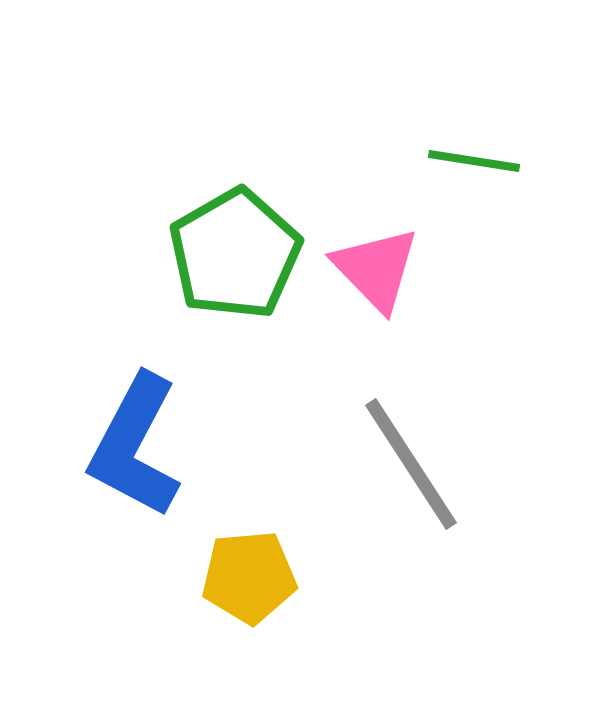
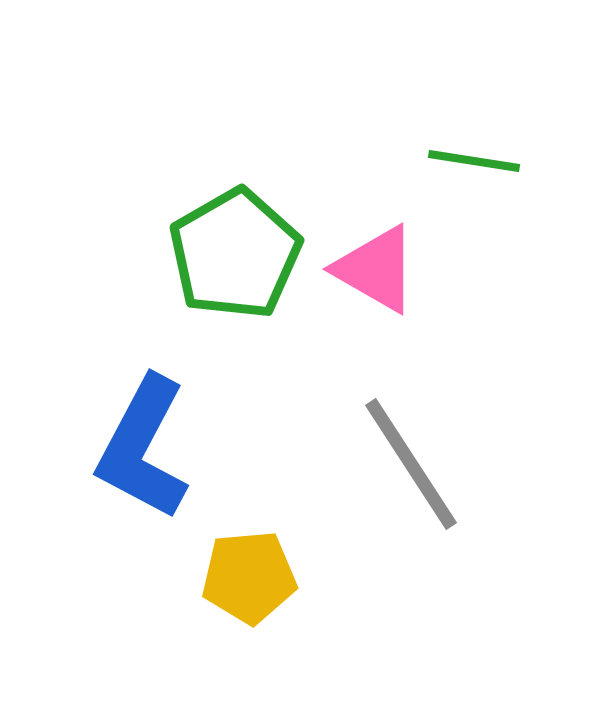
pink triangle: rotated 16 degrees counterclockwise
blue L-shape: moved 8 px right, 2 px down
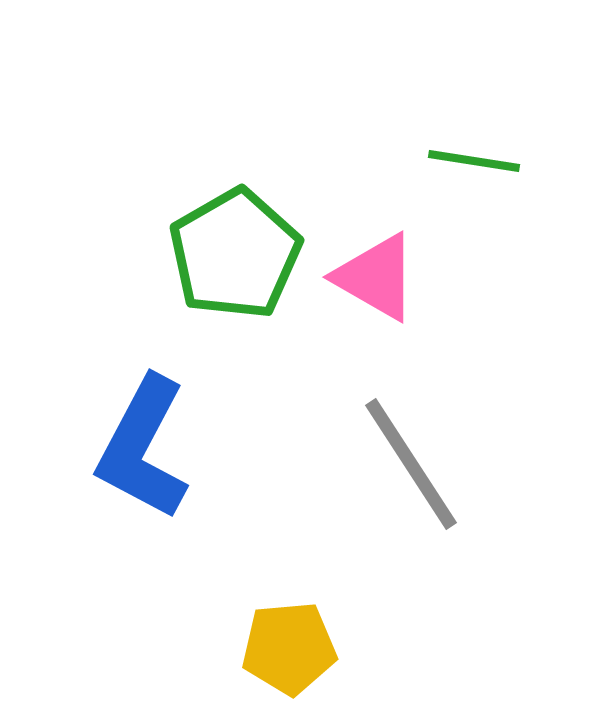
pink triangle: moved 8 px down
yellow pentagon: moved 40 px right, 71 px down
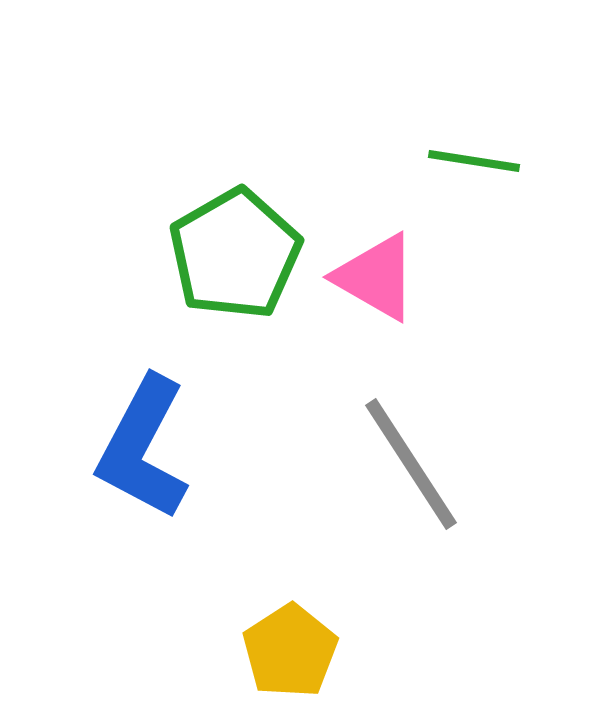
yellow pentagon: moved 1 px right, 3 px down; rotated 28 degrees counterclockwise
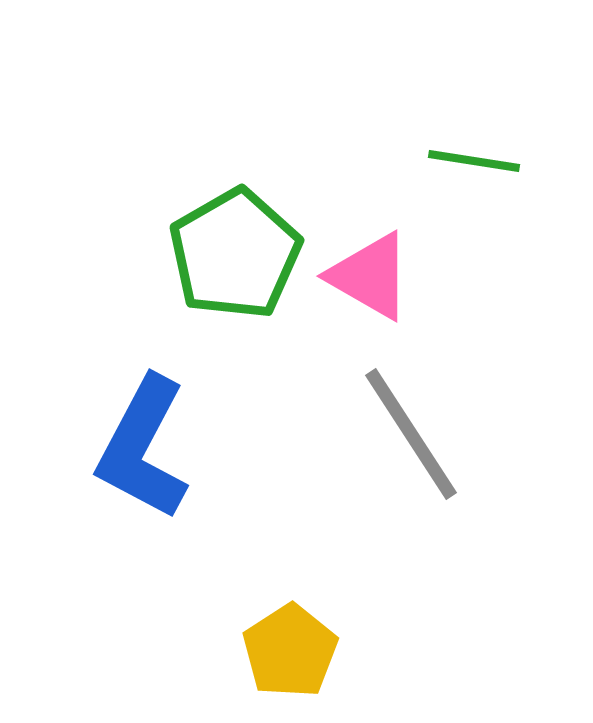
pink triangle: moved 6 px left, 1 px up
gray line: moved 30 px up
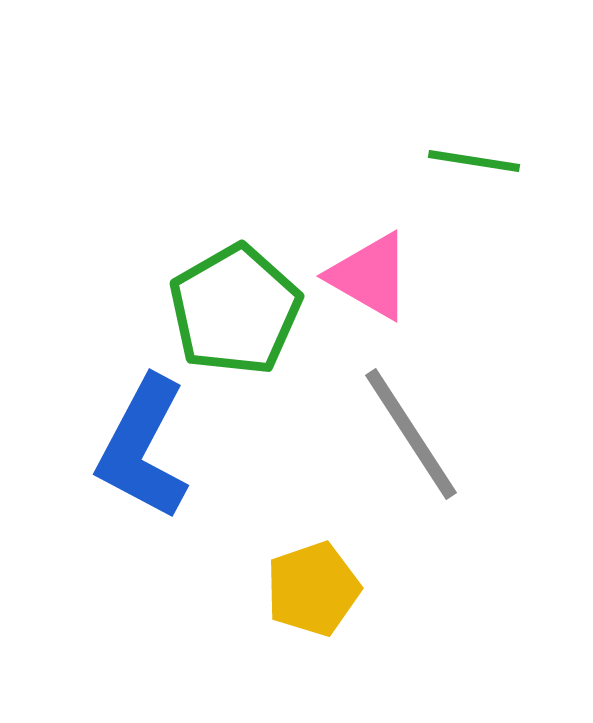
green pentagon: moved 56 px down
yellow pentagon: moved 23 px right, 62 px up; rotated 14 degrees clockwise
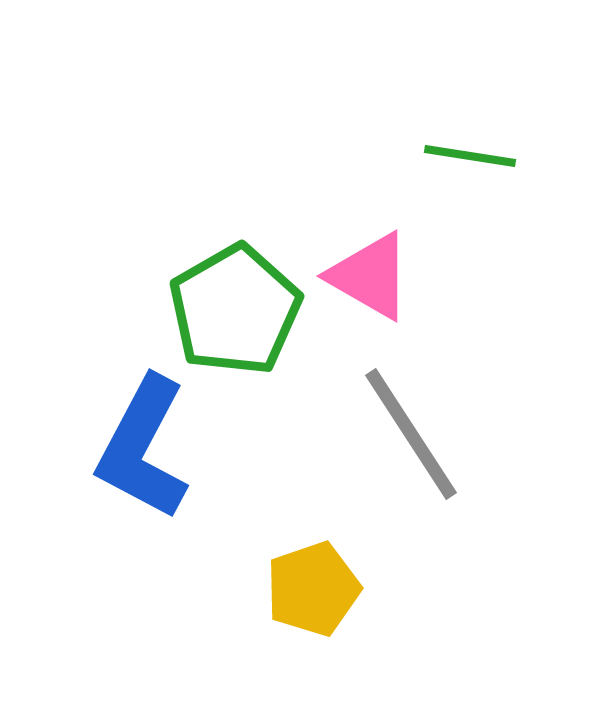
green line: moved 4 px left, 5 px up
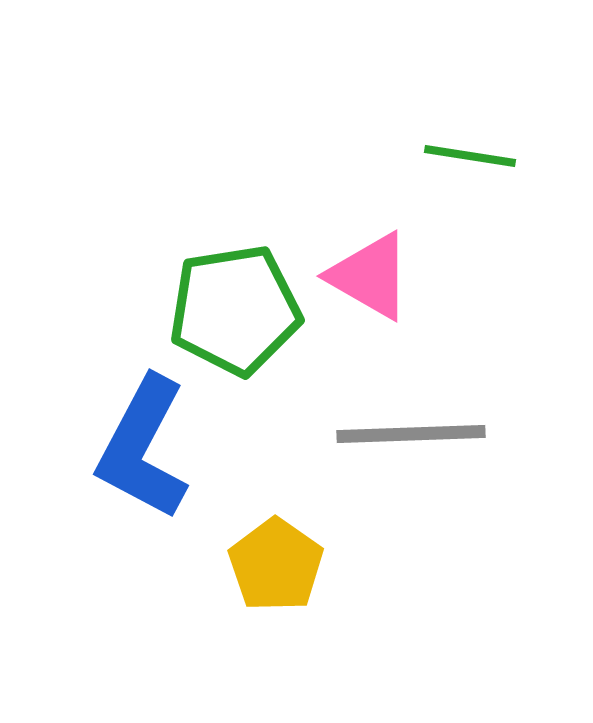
green pentagon: rotated 21 degrees clockwise
gray line: rotated 59 degrees counterclockwise
yellow pentagon: moved 37 px left, 24 px up; rotated 18 degrees counterclockwise
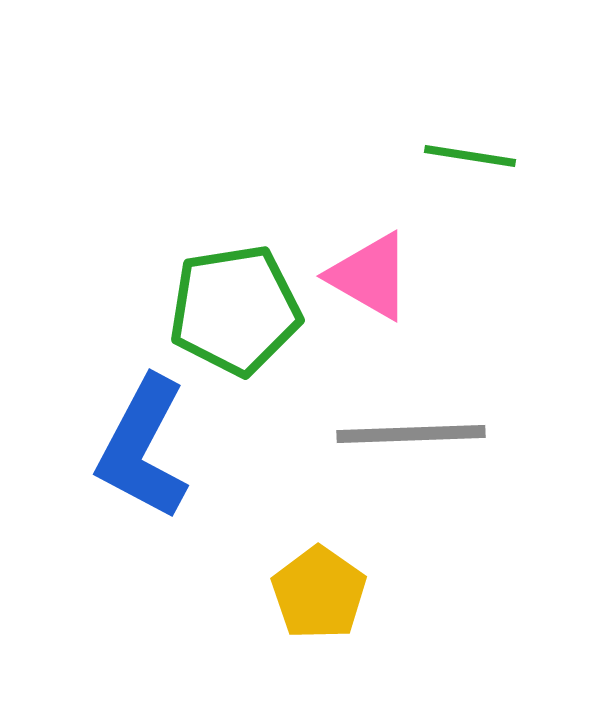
yellow pentagon: moved 43 px right, 28 px down
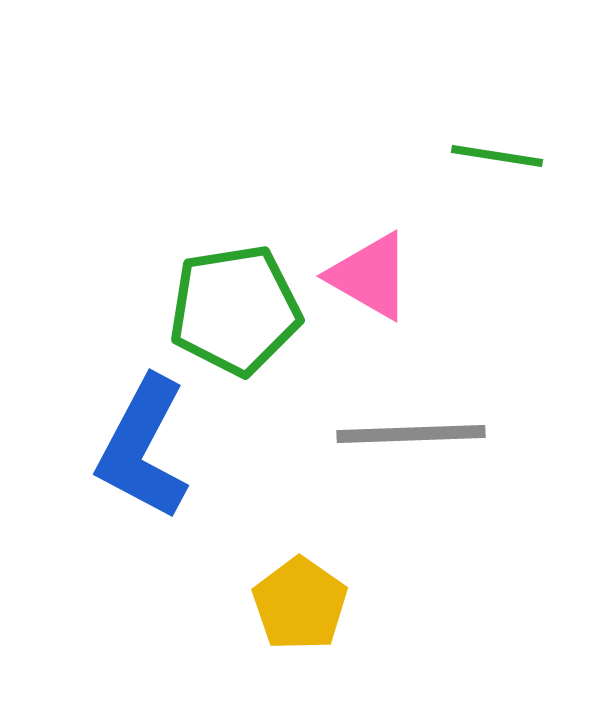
green line: moved 27 px right
yellow pentagon: moved 19 px left, 11 px down
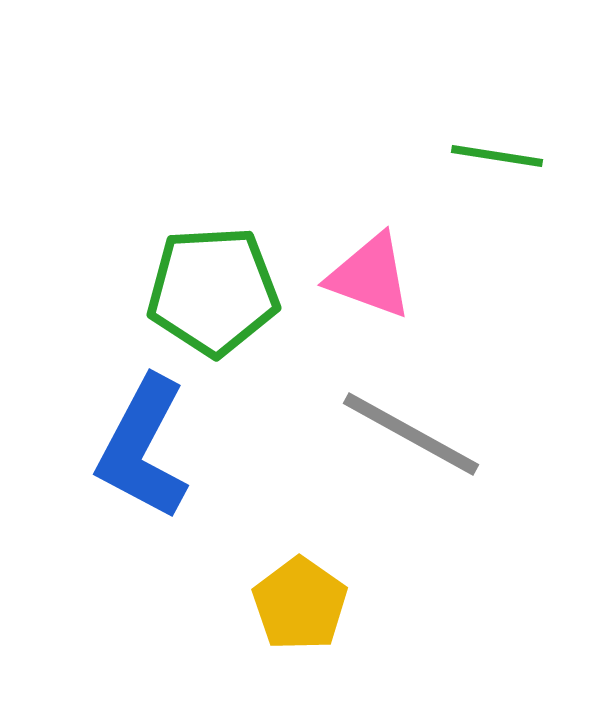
pink triangle: rotated 10 degrees counterclockwise
green pentagon: moved 22 px left, 19 px up; rotated 6 degrees clockwise
gray line: rotated 31 degrees clockwise
